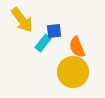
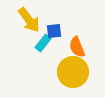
yellow arrow: moved 7 px right
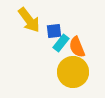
cyan rectangle: moved 18 px right
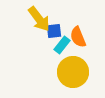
yellow arrow: moved 10 px right, 1 px up
cyan rectangle: moved 1 px right, 2 px down
orange semicircle: moved 1 px right, 10 px up
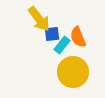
blue square: moved 2 px left, 3 px down
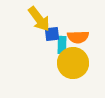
orange semicircle: rotated 70 degrees counterclockwise
cyan rectangle: rotated 36 degrees counterclockwise
yellow circle: moved 9 px up
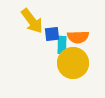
yellow arrow: moved 7 px left, 2 px down
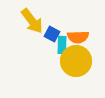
blue square: rotated 35 degrees clockwise
yellow circle: moved 3 px right, 2 px up
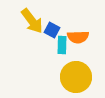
blue square: moved 4 px up
yellow circle: moved 16 px down
